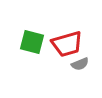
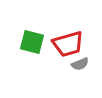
red trapezoid: moved 1 px right
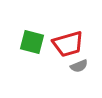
gray semicircle: moved 1 px left, 2 px down
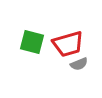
gray semicircle: moved 2 px up
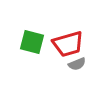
gray semicircle: moved 2 px left
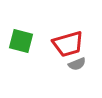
green square: moved 11 px left, 1 px up
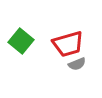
green square: rotated 25 degrees clockwise
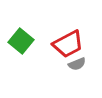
red trapezoid: rotated 12 degrees counterclockwise
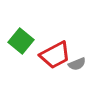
red trapezoid: moved 13 px left, 11 px down
